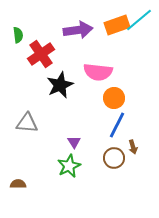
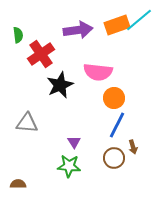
green star: rotated 30 degrees clockwise
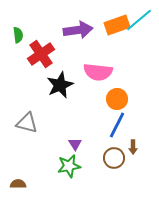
orange circle: moved 3 px right, 1 px down
gray triangle: rotated 10 degrees clockwise
purple triangle: moved 1 px right, 2 px down
brown arrow: rotated 16 degrees clockwise
green star: rotated 15 degrees counterclockwise
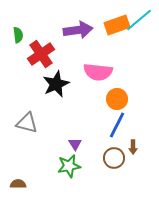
black star: moved 4 px left, 1 px up
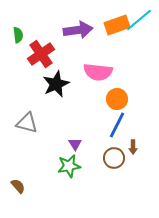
brown semicircle: moved 2 px down; rotated 49 degrees clockwise
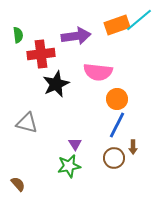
purple arrow: moved 2 px left, 6 px down
red cross: rotated 28 degrees clockwise
brown semicircle: moved 2 px up
